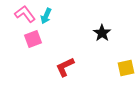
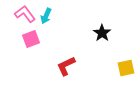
pink square: moved 2 px left
red L-shape: moved 1 px right, 1 px up
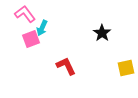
cyan arrow: moved 4 px left, 12 px down
red L-shape: rotated 90 degrees clockwise
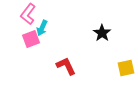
pink L-shape: moved 3 px right; rotated 105 degrees counterclockwise
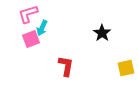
pink L-shape: rotated 35 degrees clockwise
red L-shape: rotated 35 degrees clockwise
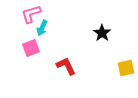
pink L-shape: moved 3 px right
pink square: moved 9 px down
red L-shape: rotated 35 degrees counterclockwise
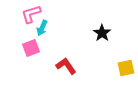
red L-shape: rotated 10 degrees counterclockwise
